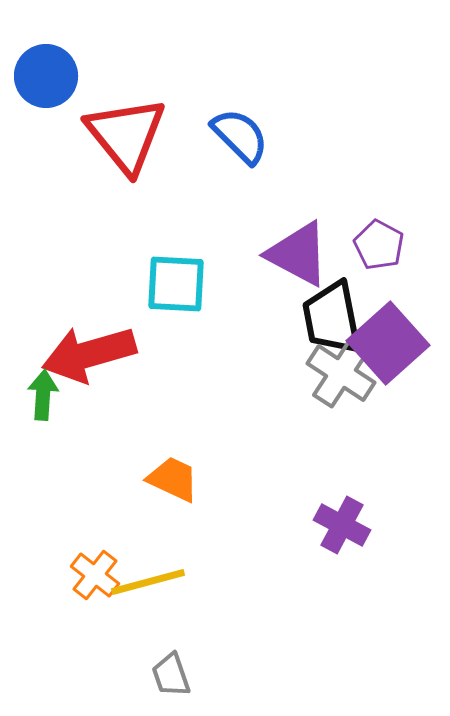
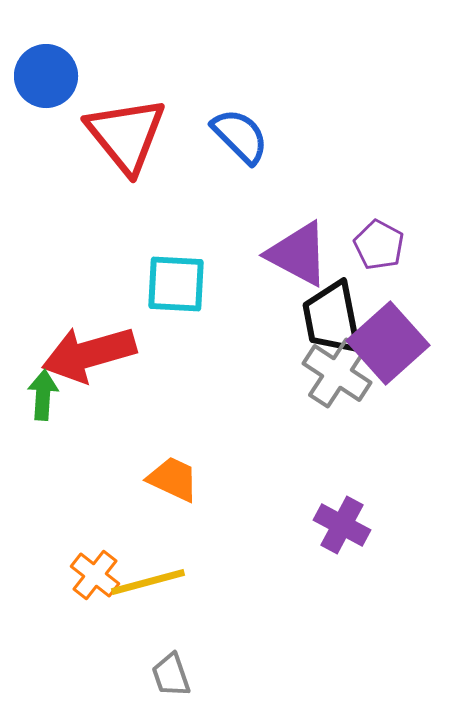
gray cross: moved 4 px left
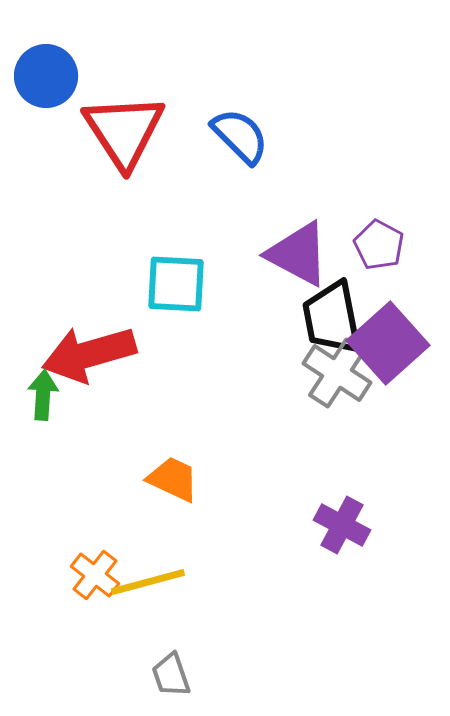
red triangle: moved 2 px left, 4 px up; rotated 6 degrees clockwise
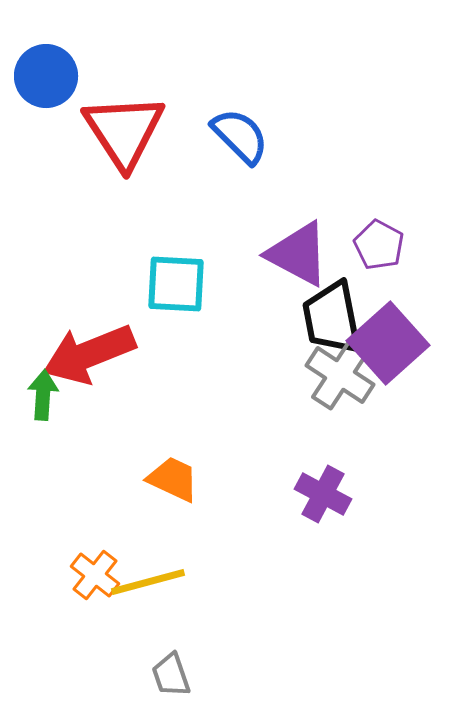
red arrow: rotated 6 degrees counterclockwise
gray cross: moved 3 px right, 2 px down
purple cross: moved 19 px left, 31 px up
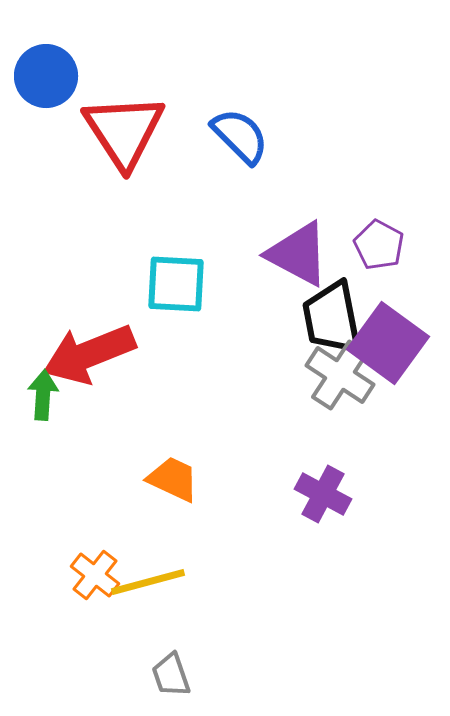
purple square: rotated 12 degrees counterclockwise
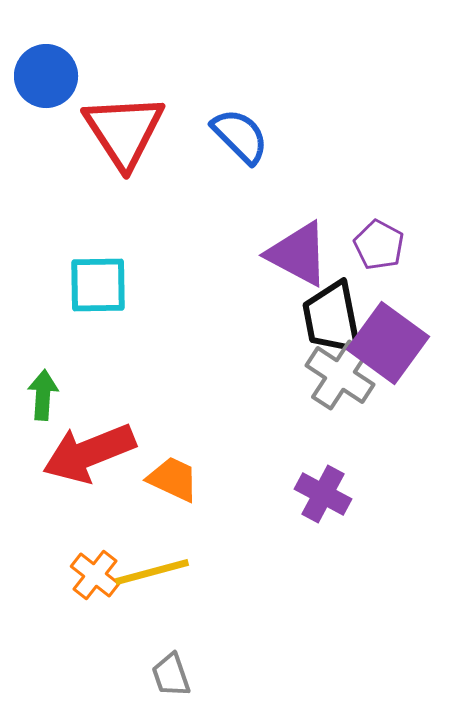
cyan square: moved 78 px left, 1 px down; rotated 4 degrees counterclockwise
red arrow: moved 99 px down
yellow line: moved 4 px right, 10 px up
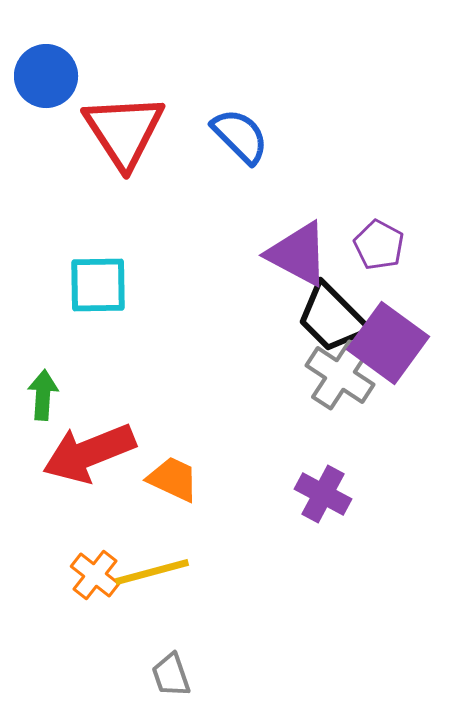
black trapezoid: rotated 34 degrees counterclockwise
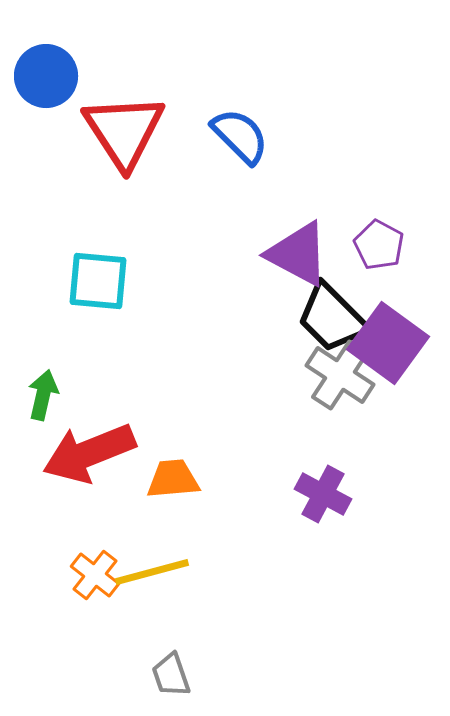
cyan square: moved 4 px up; rotated 6 degrees clockwise
green arrow: rotated 9 degrees clockwise
orange trapezoid: rotated 30 degrees counterclockwise
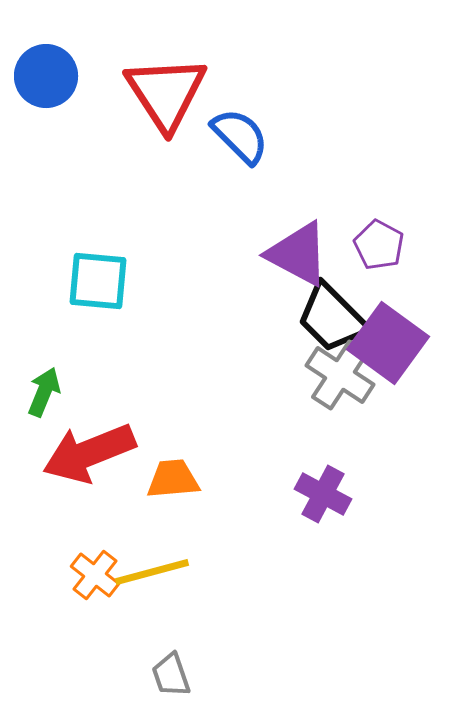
red triangle: moved 42 px right, 38 px up
green arrow: moved 1 px right, 3 px up; rotated 9 degrees clockwise
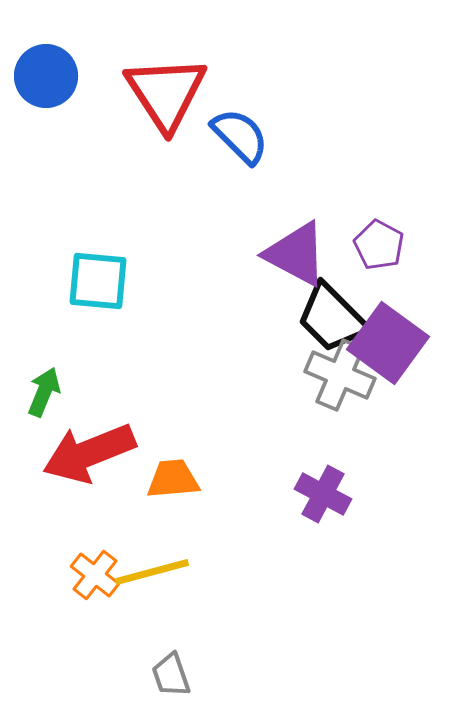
purple triangle: moved 2 px left
gray cross: rotated 10 degrees counterclockwise
